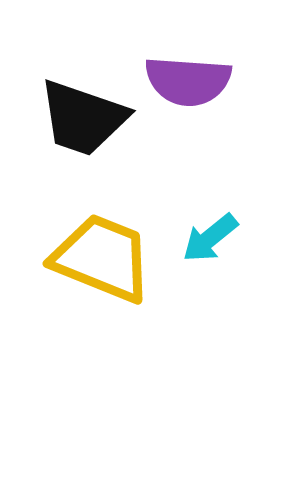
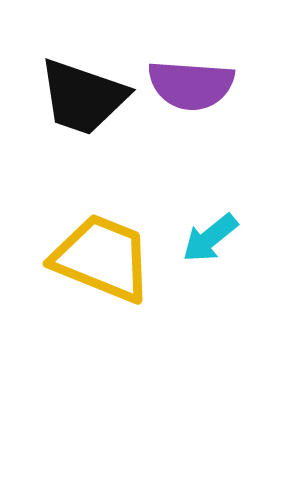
purple semicircle: moved 3 px right, 4 px down
black trapezoid: moved 21 px up
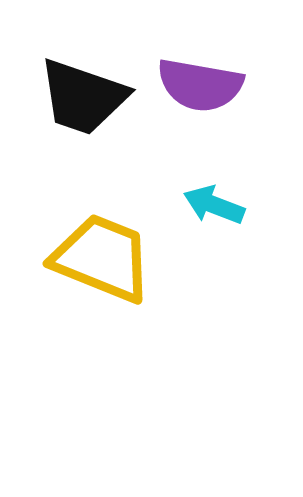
purple semicircle: moved 9 px right; rotated 6 degrees clockwise
cyan arrow: moved 4 px right, 33 px up; rotated 60 degrees clockwise
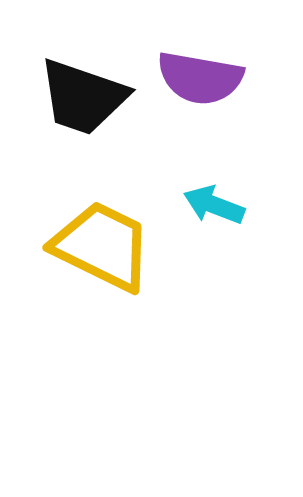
purple semicircle: moved 7 px up
yellow trapezoid: moved 12 px up; rotated 4 degrees clockwise
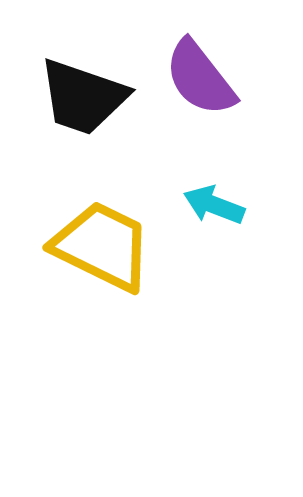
purple semicircle: rotated 42 degrees clockwise
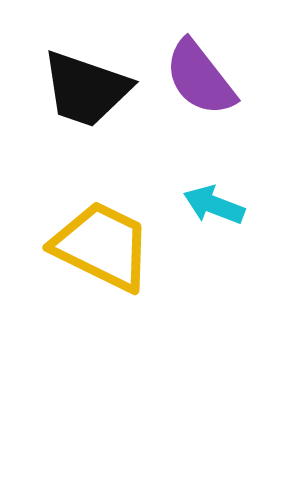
black trapezoid: moved 3 px right, 8 px up
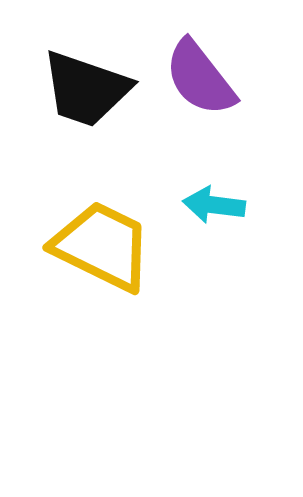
cyan arrow: rotated 14 degrees counterclockwise
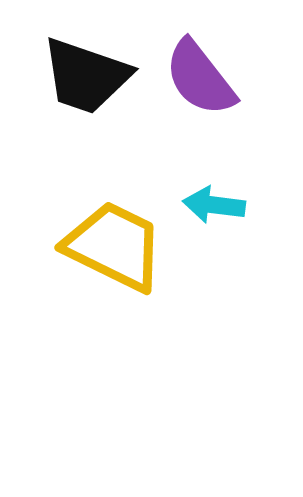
black trapezoid: moved 13 px up
yellow trapezoid: moved 12 px right
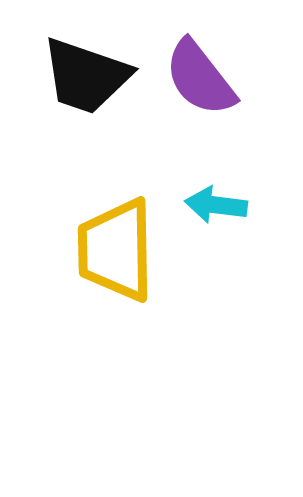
cyan arrow: moved 2 px right
yellow trapezoid: moved 2 px right, 4 px down; rotated 117 degrees counterclockwise
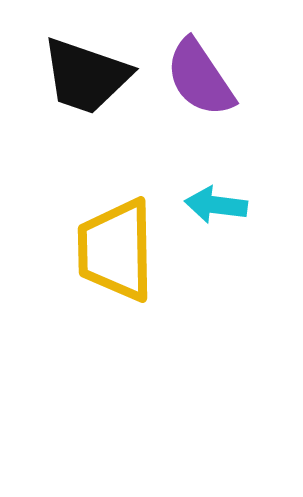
purple semicircle: rotated 4 degrees clockwise
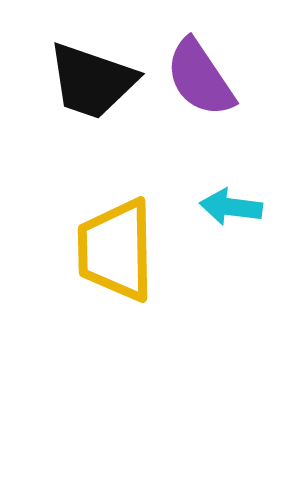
black trapezoid: moved 6 px right, 5 px down
cyan arrow: moved 15 px right, 2 px down
